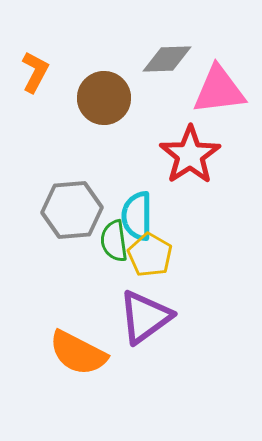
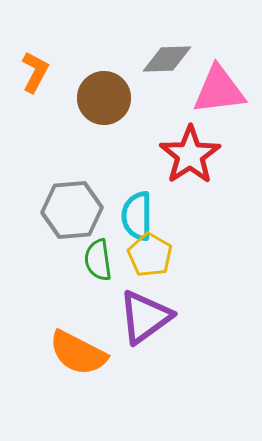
green semicircle: moved 16 px left, 19 px down
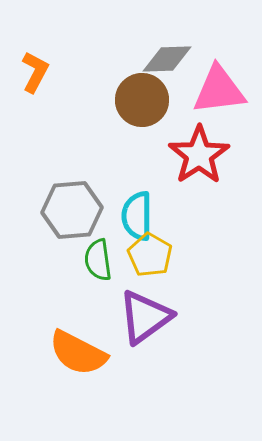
brown circle: moved 38 px right, 2 px down
red star: moved 9 px right
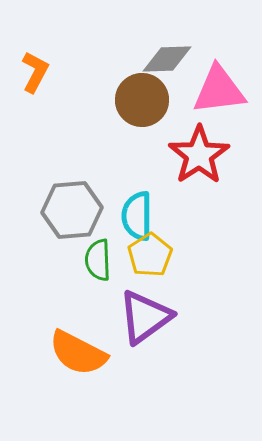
yellow pentagon: rotated 9 degrees clockwise
green semicircle: rotated 6 degrees clockwise
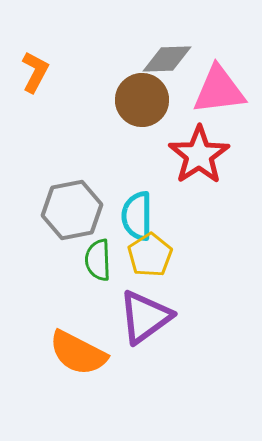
gray hexagon: rotated 6 degrees counterclockwise
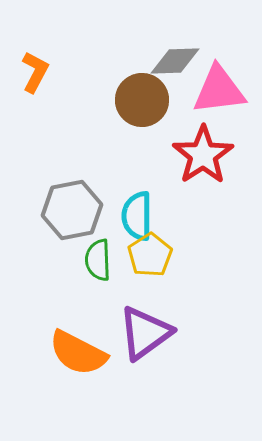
gray diamond: moved 8 px right, 2 px down
red star: moved 4 px right
purple triangle: moved 16 px down
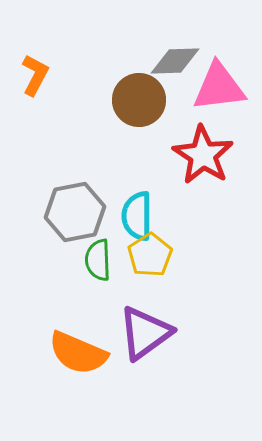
orange L-shape: moved 3 px down
pink triangle: moved 3 px up
brown circle: moved 3 px left
red star: rotated 6 degrees counterclockwise
gray hexagon: moved 3 px right, 2 px down
orange semicircle: rotated 4 degrees counterclockwise
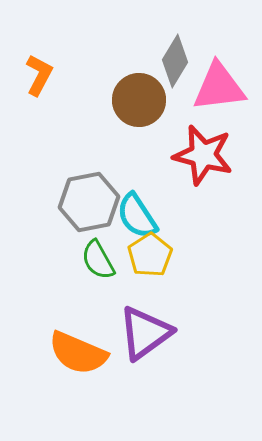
gray diamond: rotated 57 degrees counterclockwise
orange L-shape: moved 4 px right
red star: rotated 18 degrees counterclockwise
gray hexagon: moved 14 px right, 10 px up
cyan semicircle: rotated 33 degrees counterclockwise
green semicircle: rotated 27 degrees counterclockwise
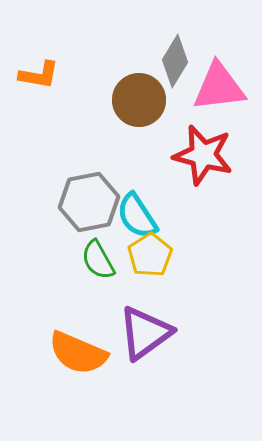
orange L-shape: rotated 72 degrees clockwise
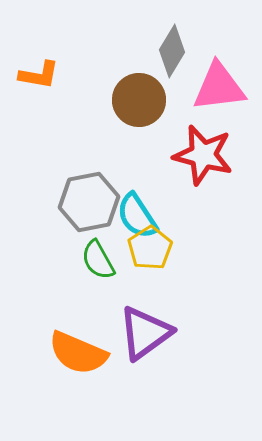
gray diamond: moved 3 px left, 10 px up
yellow pentagon: moved 7 px up
